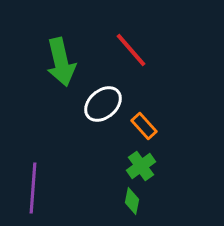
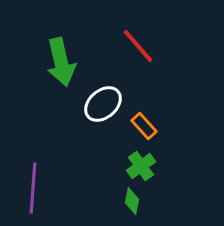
red line: moved 7 px right, 4 px up
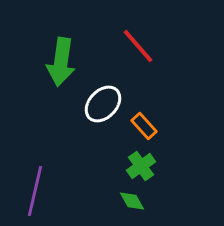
green arrow: rotated 21 degrees clockwise
white ellipse: rotated 6 degrees counterclockwise
purple line: moved 2 px right, 3 px down; rotated 9 degrees clockwise
green diamond: rotated 40 degrees counterclockwise
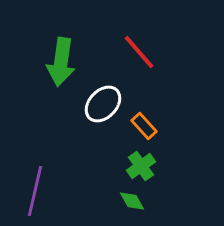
red line: moved 1 px right, 6 px down
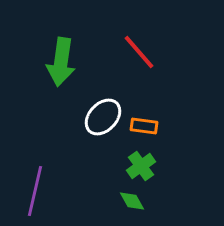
white ellipse: moved 13 px down
orange rectangle: rotated 40 degrees counterclockwise
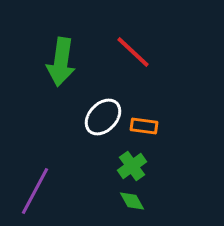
red line: moved 6 px left; rotated 6 degrees counterclockwise
green cross: moved 9 px left
purple line: rotated 15 degrees clockwise
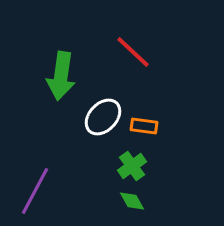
green arrow: moved 14 px down
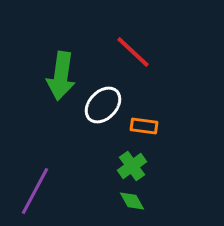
white ellipse: moved 12 px up
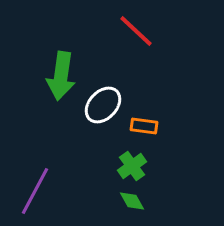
red line: moved 3 px right, 21 px up
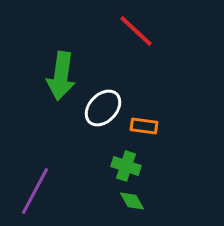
white ellipse: moved 3 px down
green cross: moved 6 px left; rotated 36 degrees counterclockwise
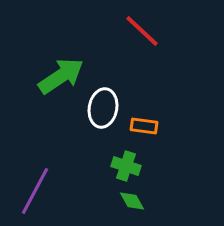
red line: moved 6 px right
green arrow: rotated 132 degrees counterclockwise
white ellipse: rotated 33 degrees counterclockwise
